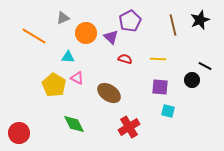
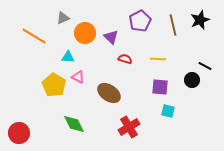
purple pentagon: moved 10 px right
orange circle: moved 1 px left
pink triangle: moved 1 px right, 1 px up
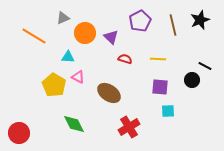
cyan square: rotated 16 degrees counterclockwise
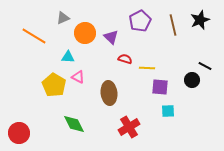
yellow line: moved 11 px left, 9 px down
brown ellipse: rotated 50 degrees clockwise
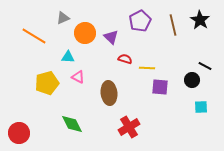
black star: rotated 18 degrees counterclockwise
yellow pentagon: moved 7 px left, 2 px up; rotated 25 degrees clockwise
cyan square: moved 33 px right, 4 px up
green diamond: moved 2 px left
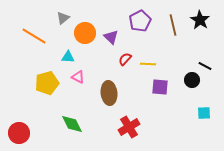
gray triangle: rotated 16 degrees counterclockwise
red semicircle: rotated 64 degrees counterclockwise
yellow line: moved 1 px right, 4 px up
cyan square: moved 3 px right, 6 px down
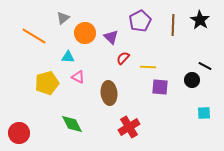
brown line: rotated 15 degrees clockwise
red semicircle: moved 2 px left, 1 px up
yellow line: moved 3 px down
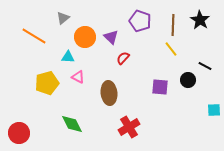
purple pentagon: rotated 25 degrees counterclockwise
orange circle: moved 4 px down
yellow line: moved 23 px right, 18 px up; rotated 49 degrees clockwise
black circle: moved 4 px left
cyan square: moved 10 px right, 3 px up
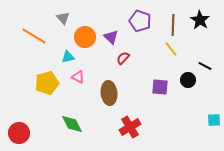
gray triangle: rotated 32 degrees counterclockwise
cyan triangle: rotated 16 degrees counterclockwise
cyan square: moved 10 px down
red cross: moved 1 px right
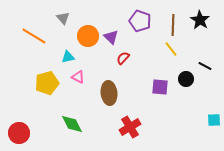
orange circle: moved 3 px right, 1 px up
black circle: moved 2 px left, 1 px up
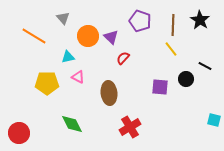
yellow pentagon: rotated 15 degrees clockwise
cyan square: rotated 16 degrees clockwise
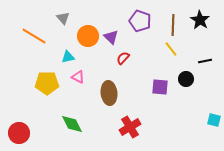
black line: moved 5 px up; rotated 40 degrees counterclockwise
